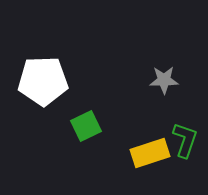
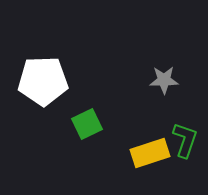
green square: moved 1 px right, 2 px up
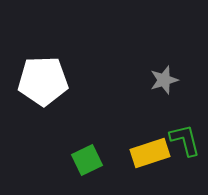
gray star: rotated 16 degrees counterclockwise
green square: moved 36 px down
green L-shape: rotated 33 degrees counterclockwise
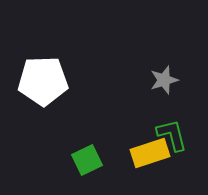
green L-shape: moved 13 px left, 5 px up
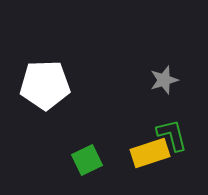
white pentagon: moved 2 px right, 4 px down
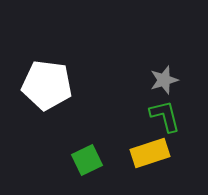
white pentagon: moved 2 px right; rotated 9 degrees clockwise
green L-shape: moved 7 px left, 19 px up
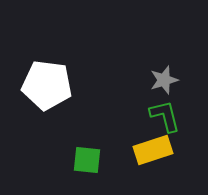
yellow rectangle: moved 3 px right, 3 px up
green square: rotated 32 degrees clockwise
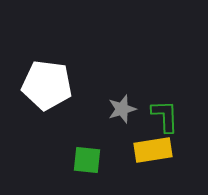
gray star: moved 42 px left, 29 px down
green L-shape: rotated 12 degrees clockwise
yellow rectangle: rotated 9 degrees clockwise
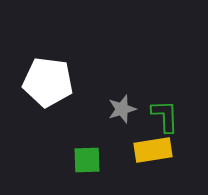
white pentagon: moved 1 px right, 3 px up
green square: rotated 8 degrees counterclockwise
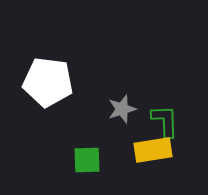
green L-shape: moved 5 px down
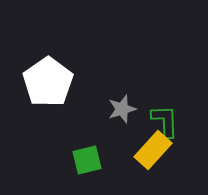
white pentagon: rotated 30 degrees clockwise
yellow rectangle: rotated 39 degrees counterclockwise
green square: rotated 12 degrees counterclockwise
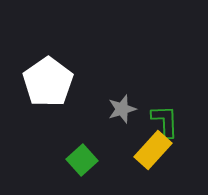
green square: moved 5 px left; rotated 28 degrees counterclockwise
